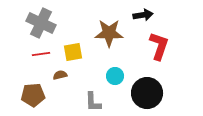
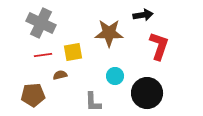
red line: moved 2 px right, 1 px down
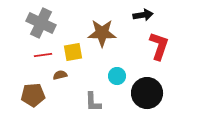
brown star: moved 7 px left
cyan circle: moved 2 px right
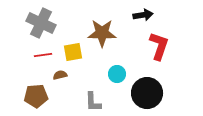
cyan circle: moved 2 px up
brown pentagon: moved 3 px right, 1 px down
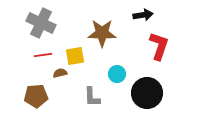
yellow square: moved 2 px right, 4 px down
brown semicircle: moved 2 px up
gray L-shape: moved 1 px left, 5 px up
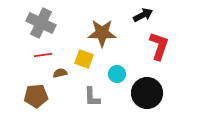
black arrow: rotated 18 degrees counterclockwise
yellow square: moved 9 px right, 3 px down; rotated 30 degrees clockwise
